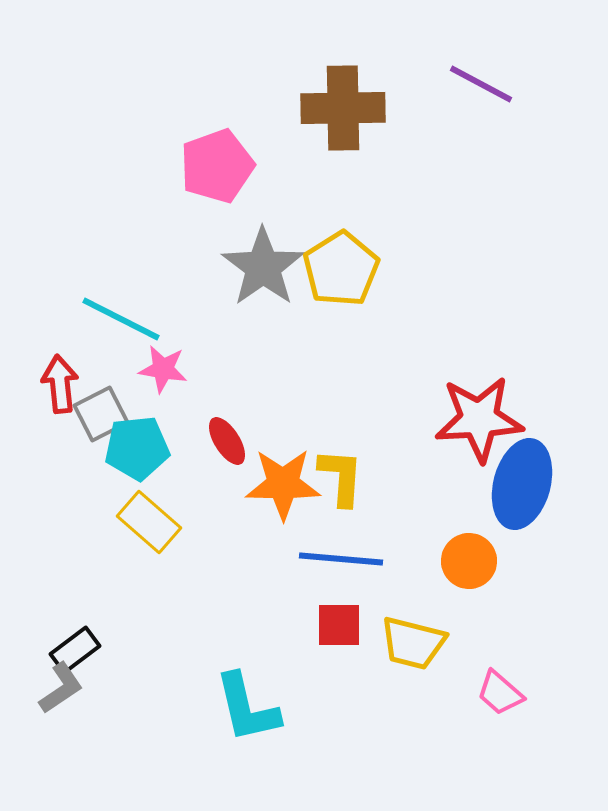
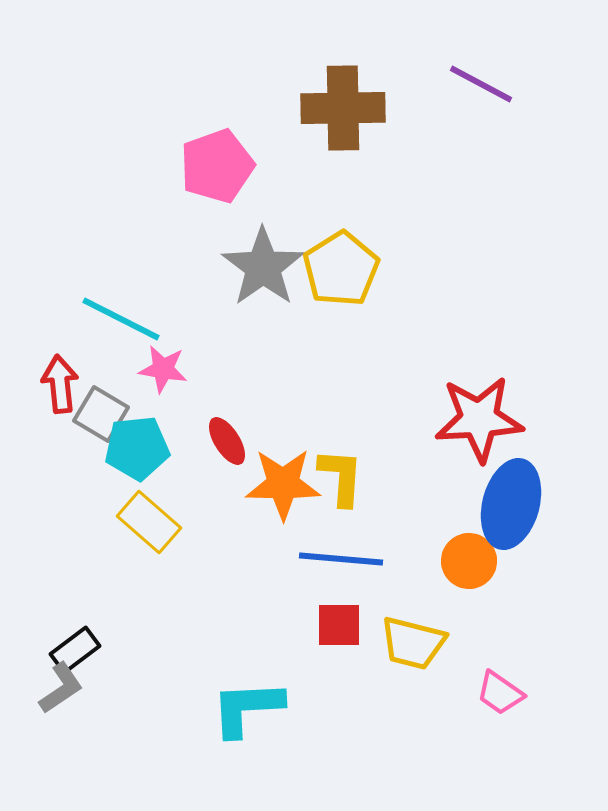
gray square: rotated 32 degrees counterclockwise
blue ellipse: moved 11 px left, 20 px down
pink trapezoid: rotated 6 degrees counterclockwise
cyan L-shape: rotated 100 degrees clockwise
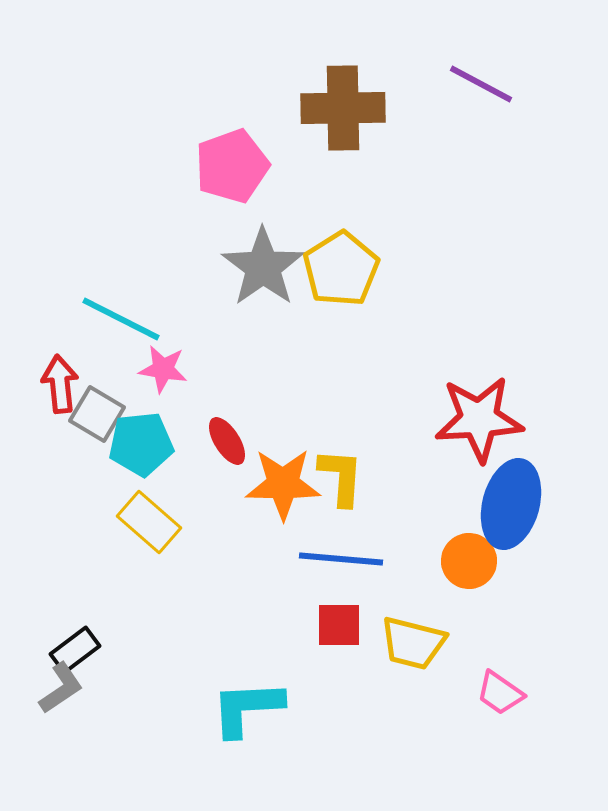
pink pentagon: moved 15 px right
gray square: moved 4 px left
cyan pentagon: moved 4 px right, 4 px up
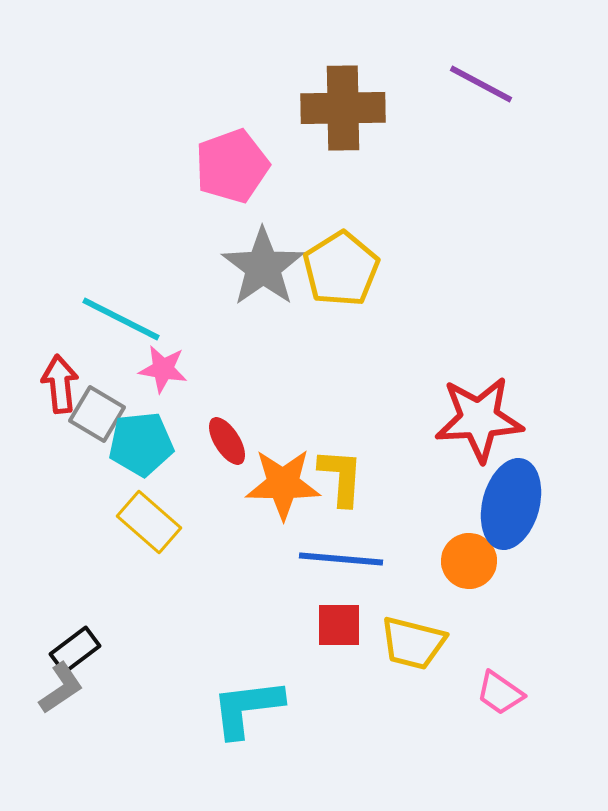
cyan L-shape: rotated 4 degrees counterclockwise
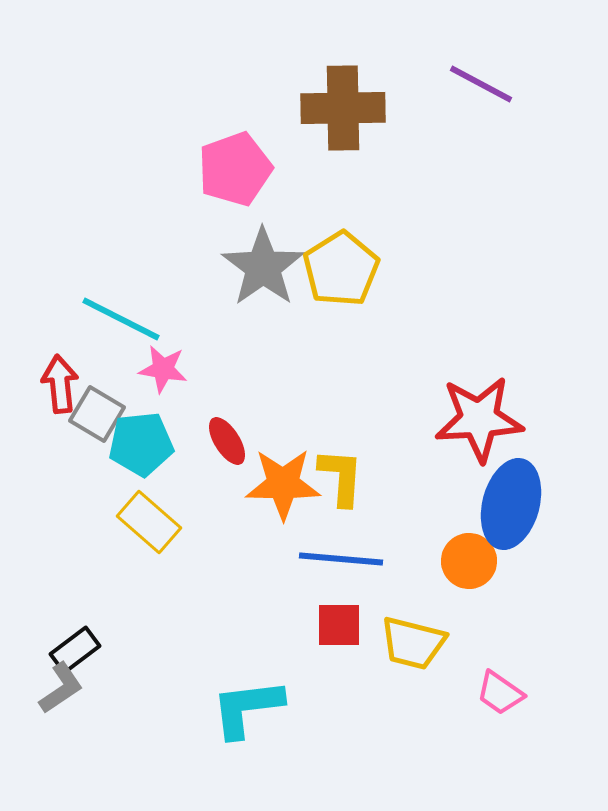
pink pentagon: moved 3 px right, 3 px down
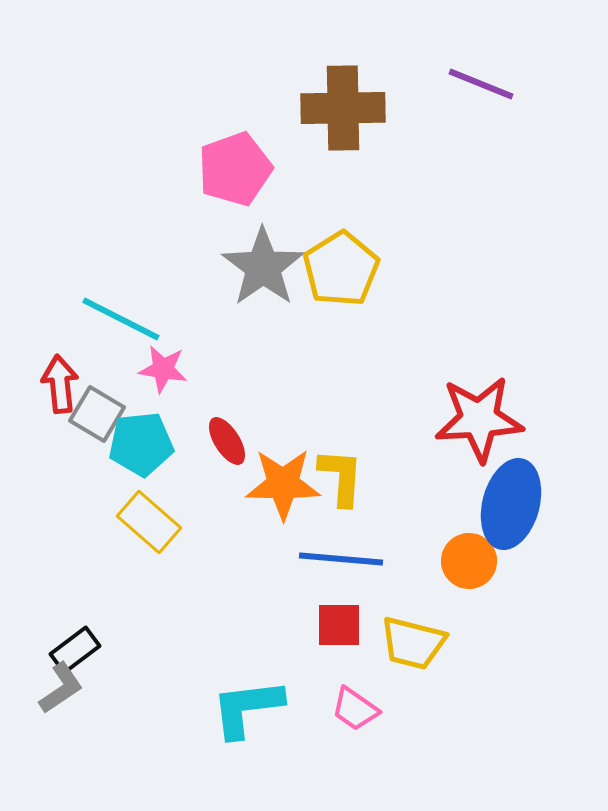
purple line: rotated 6 degrees counterclockwise
pink trapezoid: moved 145 px left, 16 px down
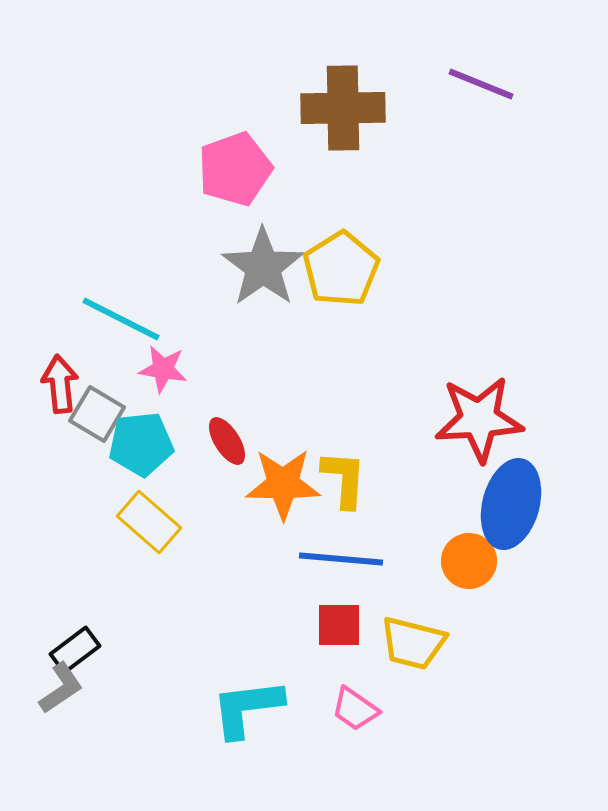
yellow L-shape: moved 3 px right, 2 px down
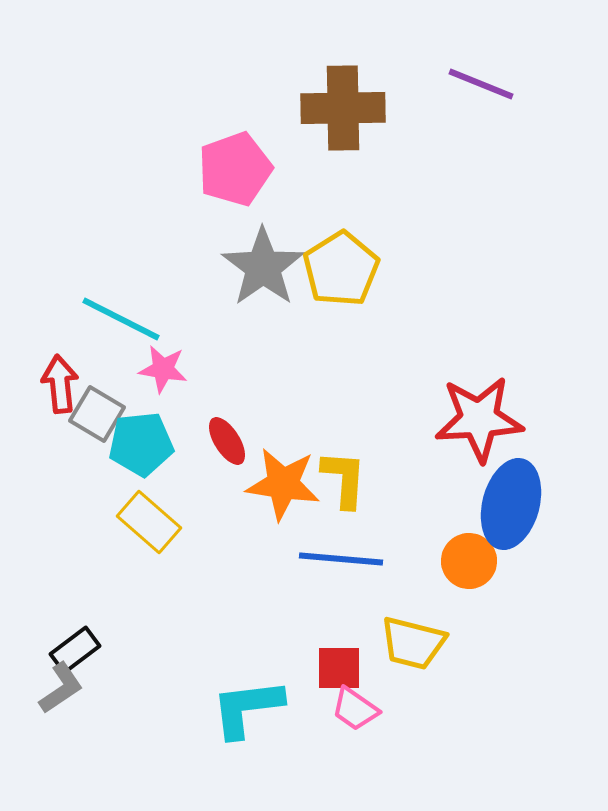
orange star: rotated 8 degrees clockwise
red square: moved 43 px down
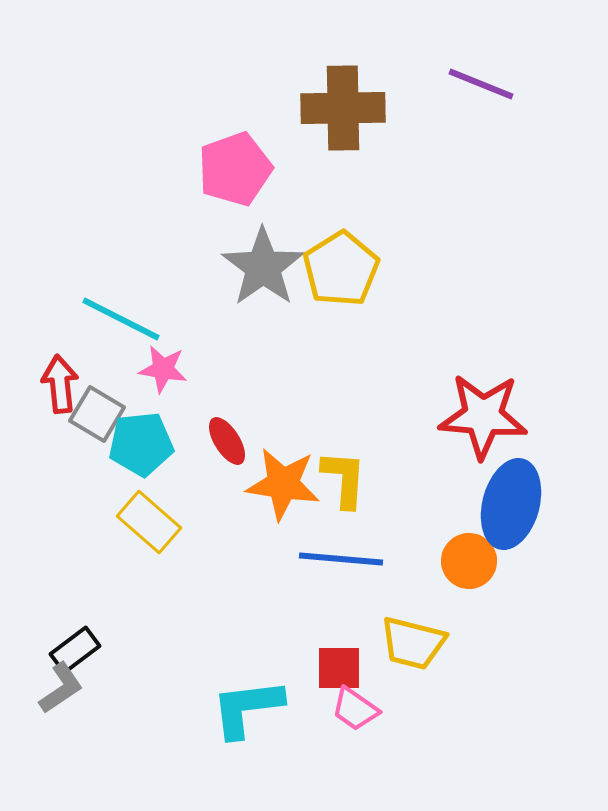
red star: moved 4 px right, 3 px up; rotated 8 degrees clockwise
